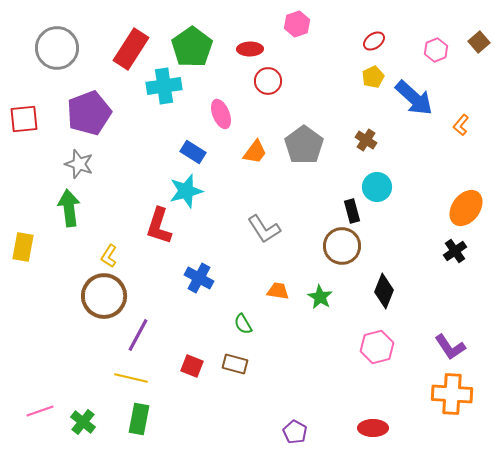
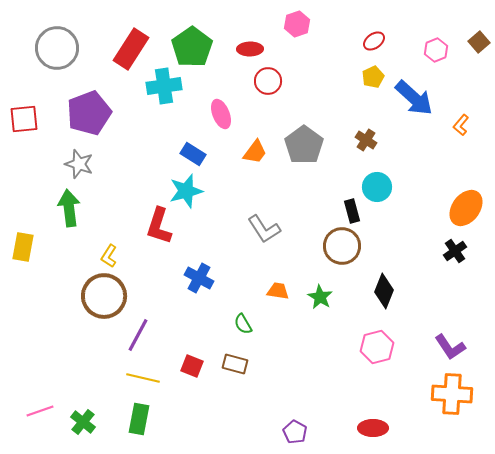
blue rectangle at (193, 152): moved 2 px down
yellow line at (131, 378): moved 12 px right
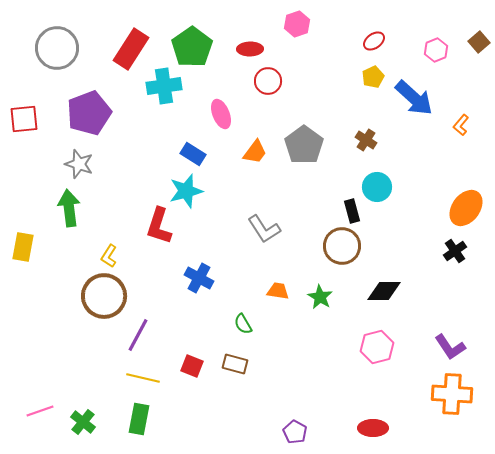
black diamond at (384, 291): rotated 68 degrees clockwise
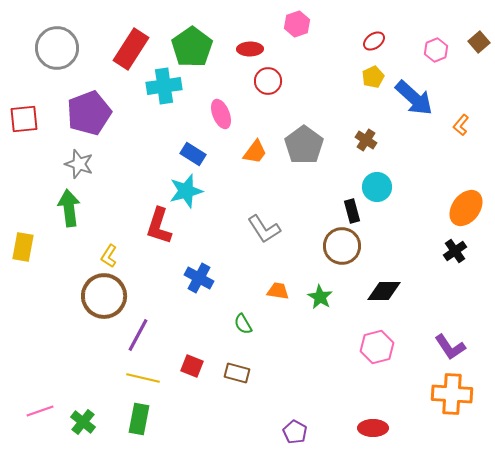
brown rectangle at (235, 364): moved 2 px right, 9 px down
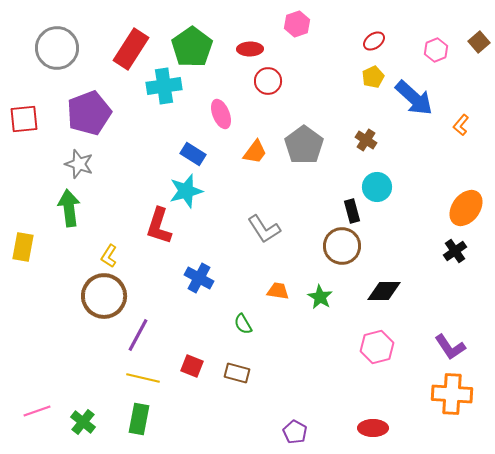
pink line at (40, 411): moved 3 px left
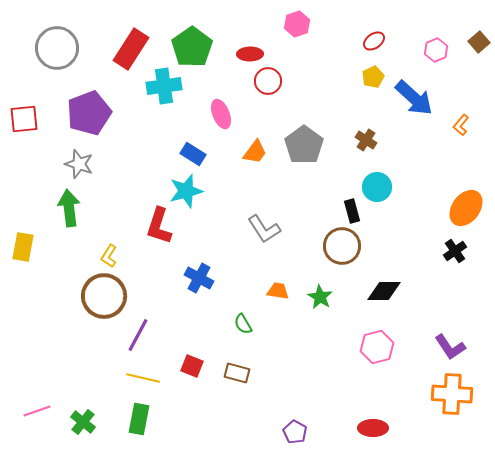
red ellipse at (250, 49): moved 5 px down
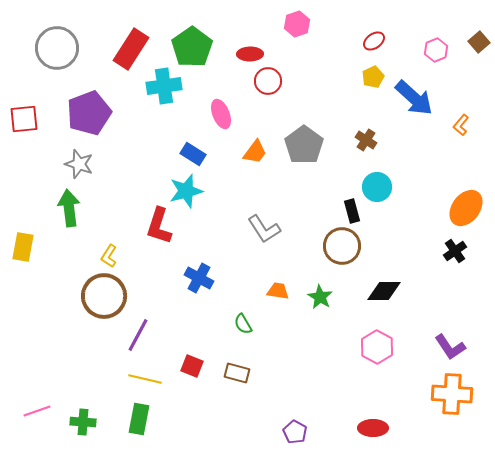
pink hexagon at (377, 347): rotated 16 degrees counterclockwise
yellow line at (143, 378): moved 2 px right, 1 px down
green cross at (83, 422): rotated 35 degrees counterclockwise
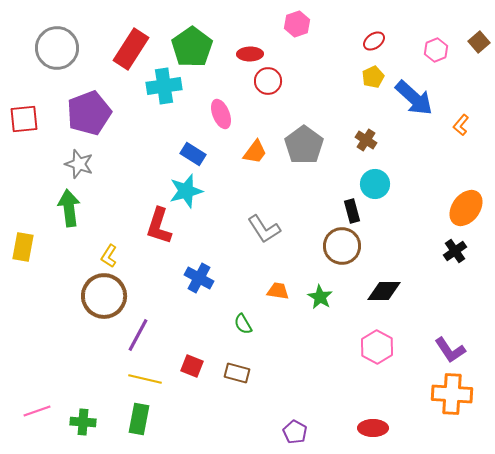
cyan circle at (377, 187): moved 2 px left, 3 px up
purple L-shape at (450, 347): moved 3 px down
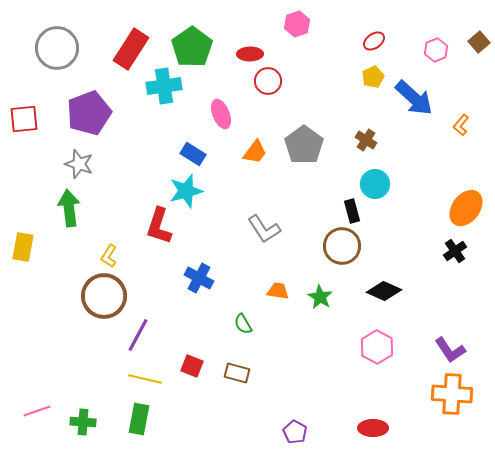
black diamond at (384, 291): rotated 24 degrees clockwise
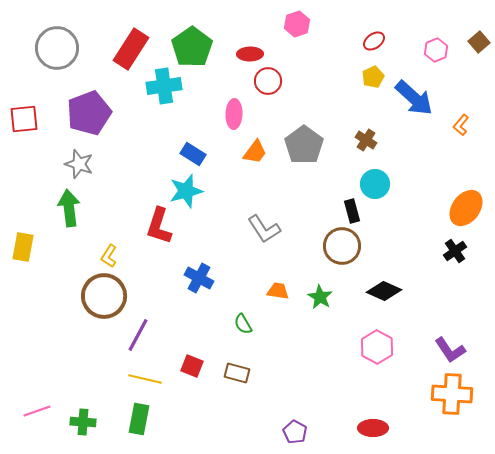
pink ellipse at (221, 114): moved 13 px right; rotated 24 degrees clockwise
